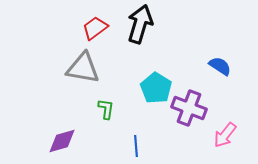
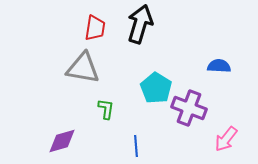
red trapezoid: rotated 136 degrees clockwise
blue semicircle: moved 1 px left; rotated 30 degrees counterclockwise
pink arrow: moved 1 px right, 4 px down
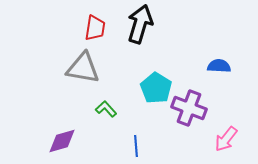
green L-shape: rotated 50 degrees counterclockwise
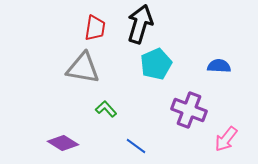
cyan pentagon: moved 24 px up; rotated 16 degrees clockwise
purple cross: moved 2 px down
purple diamond: moved 1 px right, 2 px down; rotated 48 degrees clockwise
blue line: rotated 50 degrees counterclockwise
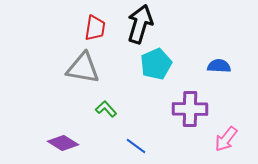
purple cross: moved 1 px right, 1 px up; rotated 20 degrees counterclockwise
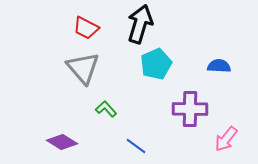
red trapezoid: moved 9 px left; rotated 108 degrees clockwise
gray triangle: rotated 39 degrees clockwise
purple diamond: moved 1 px left, 1 px up
